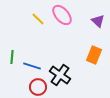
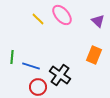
blue line: moved 1 px left
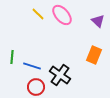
yellow line: moved 5 px up
blue line: moved 1 px right
red circle: moved 2 px left
